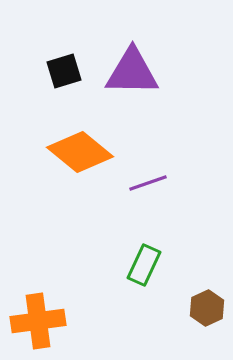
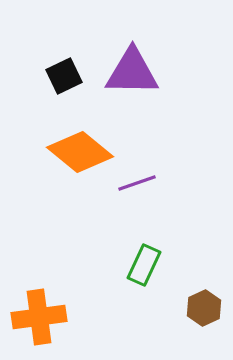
black square: moved 5 px down; rotated 9 degrees counterclockwise
purple line: moved 11 px left
brown hexagon: moved 3 px left
orange cross: moved 1 px right, 4 px up
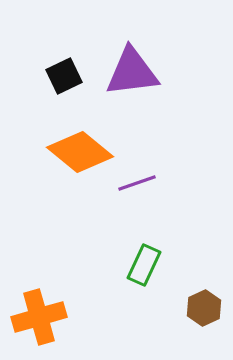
purple triangle: rotated 8 degrees counterclockwise
orange cross: rotated 8 degrees counterclockwise
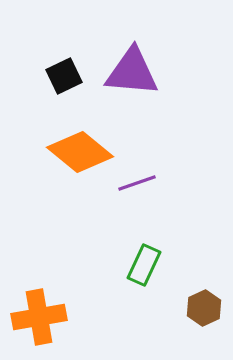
purple triangle: rotated 12 degrees clockwise
orange cross: rotated 6 degrees clockwise
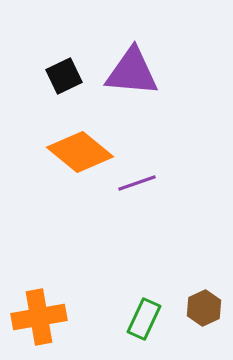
green rectangle: moved 54 px down
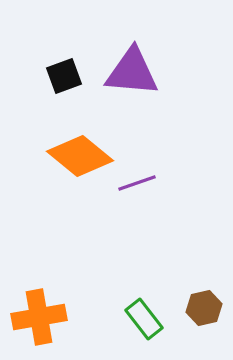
black square: rotated 6 degrees clockwise
orange diamond: moved 4 px down
brown hexagon: rotated 12 degrees clockwise
green rectangle: rotated 63 degrees counterclockwise
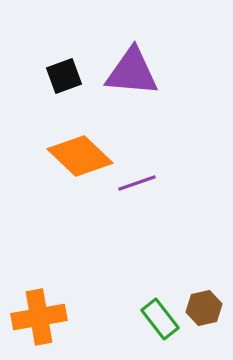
orange diamond: rotated 4 degrees clockwise
green rectangle: moved 16 px right
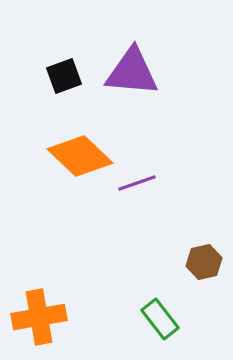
brown hexagon: moved 46 px up
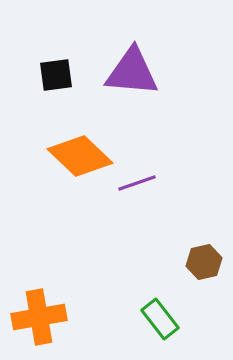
black square: moved 8 px left, 1 px up; rotated 12 degrees clockwise
